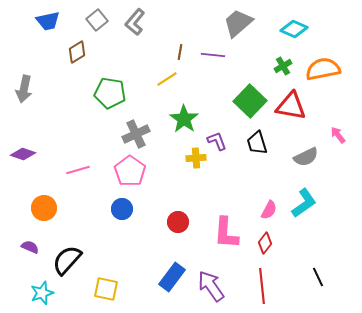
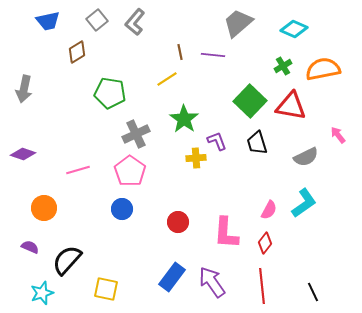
brown line: rotated 21 degrees counterclockwise
black line: moved 5 px left, 15 px down
purple arrow: moved 1 px right, 4 px up
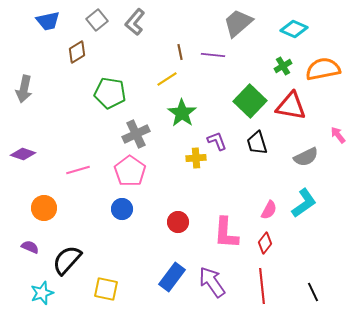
green star: moved 2 px left, 6 px up
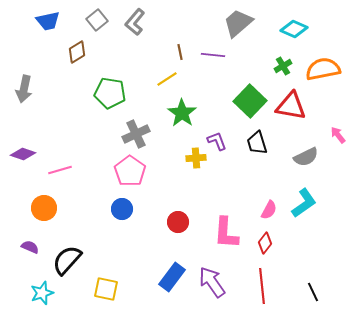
pink line: moved 18 px left
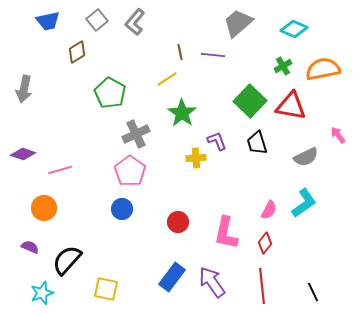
green pentagon: rotated 20 degrees clockwise
pink L-shape: rotated 8 degrees clockwise
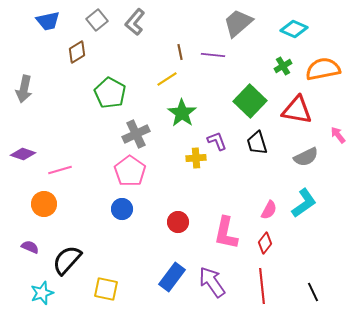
red triangle: moved 6 px right, 4 px down
orange circle: moved 4 px up
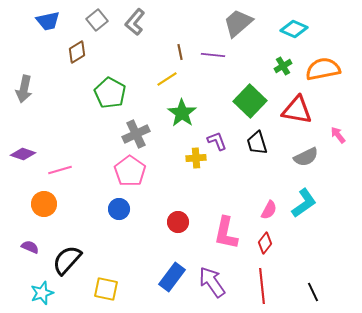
blue circle: moved 3 px left
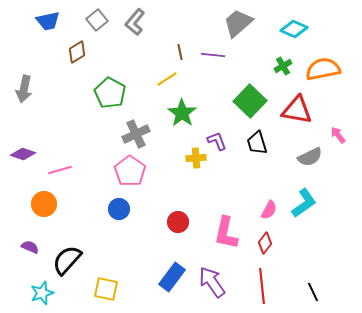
gray semicircle: moved 4 px right
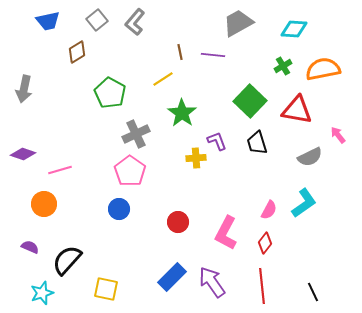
gray trapezoid: rotated 12 degrees clockwise
cyan diamond: rotated 20 degrees counterclockwise
yellow line: moved 4 px left
pink L-shape: rotated 16 degrees clockwise
blue rectangle: rotated 8 degrees clockwise
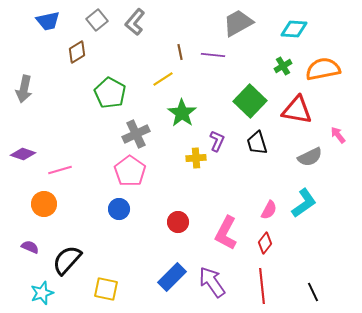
purple L-shape: rotated 45 degrees clockwise
